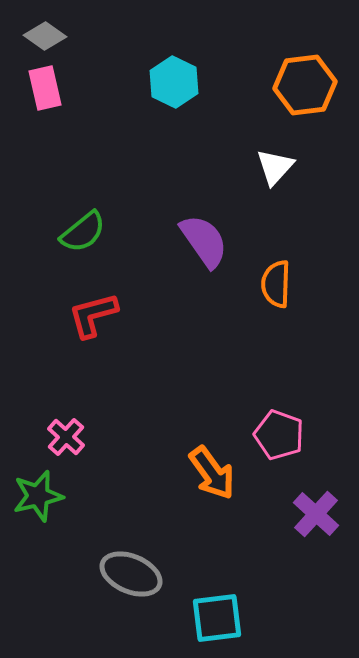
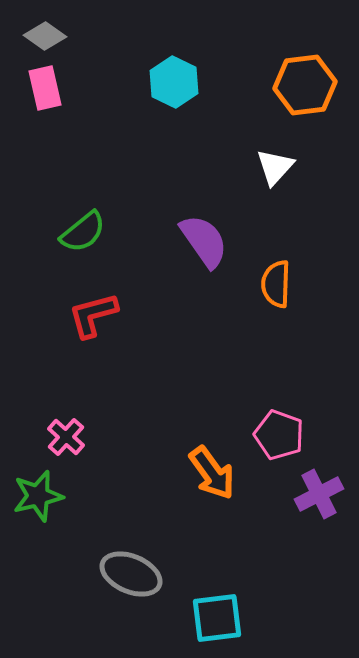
purple cross: moved 3 px right, 20 px up; rotated 21 degrees clockwise
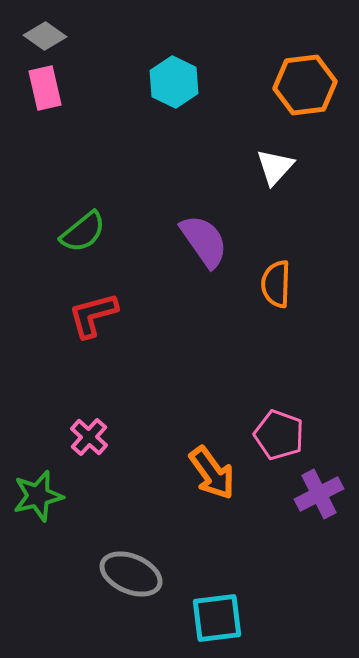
pink cross: moved 23 px right
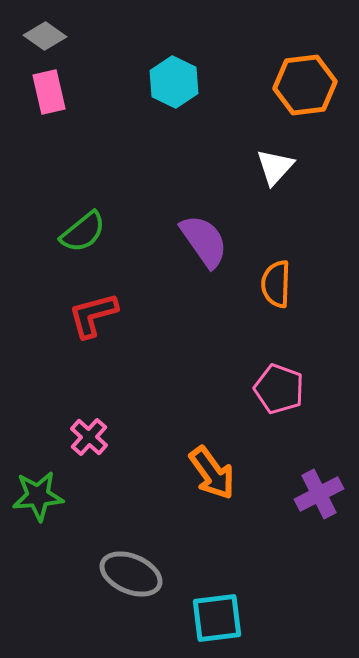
pink rectangle: moved 4 px right, 4 px down
pink pentagon: moved 46 px up
green star: rotated 9 degrees clockwise
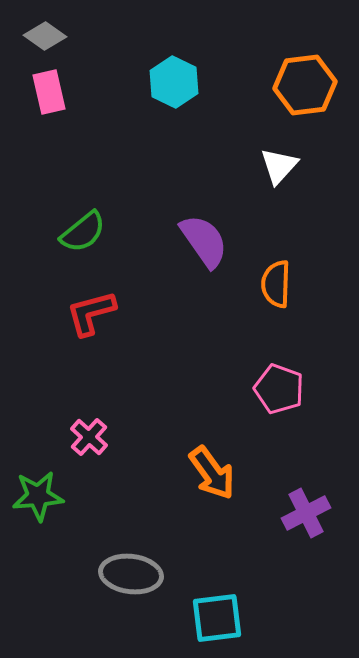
white triangle: moved 4 px right, 1 px up
red L-shape: moved 2 px left, 2 px up
purple cross: moved 13 px left, 19 px down
gray ellipse: rotated 16 degrees counterclockwise
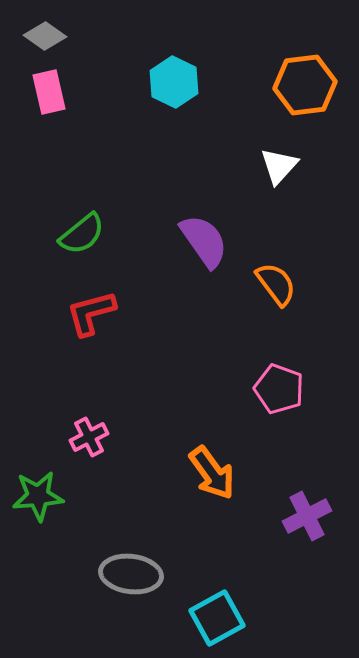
green semicircle: moved 1 px left, 2 px down
orange semicircle: rotated 141 degrees clockwise
pink cross: rotated 21 degrees clockwise
purple cross: moved 1 px right, 3 px down
cyan square: rotated 22 degrees counterclockwise
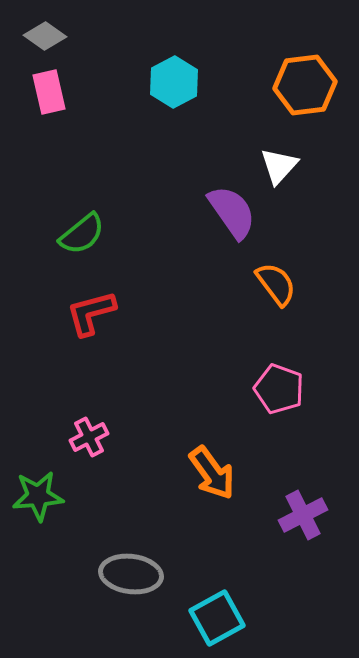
cyan hexagon: rotated 6 degrees clockwise
purple semicircle: moved 28 px right, 29 px up
purple cross: moved 4 px left, 1 px up
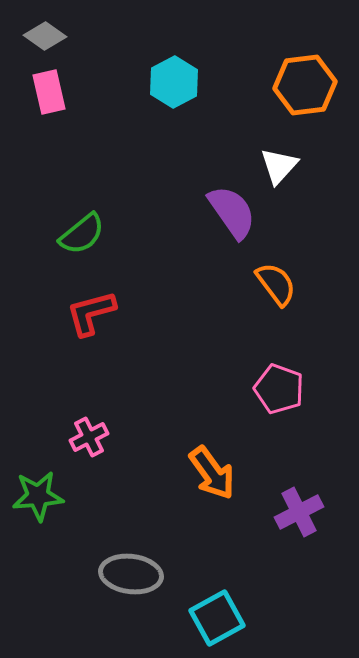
purple cross: moved 4 px left, 3 px up
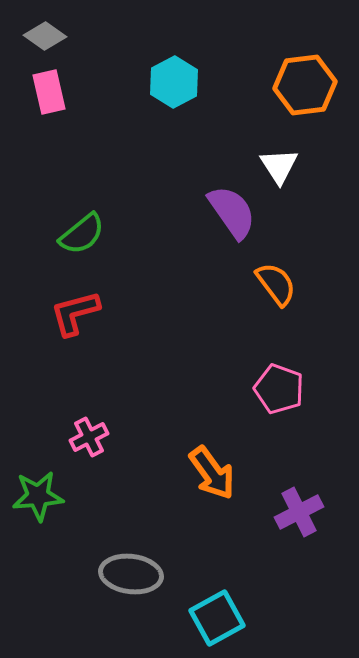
white triangle: rotated 15 degrees counterclockwise
red L-shape: moved 16 px left
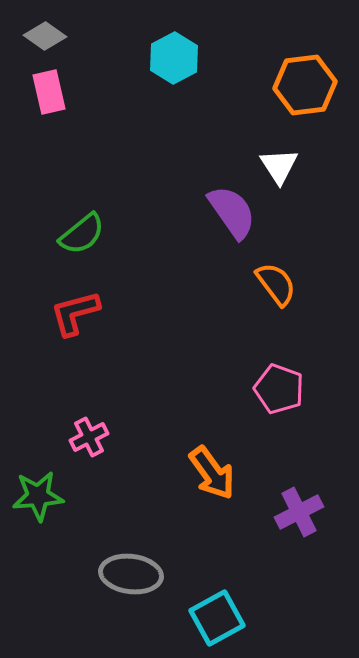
cyan hexagon: moved 24 px up
